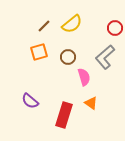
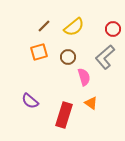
yellow semicircle: moved 2 px right, 3 px down
red circle: moved 2 px left, 1 px down
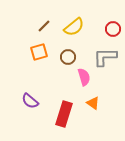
gray L-shape: rotated 40 degrees clockwise
orange triangle: moved 2 px right
red rectangle: moved 1 px up
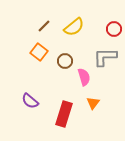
red circle: moved 1 px right
orange square: rotated 36 degrees counterclockwise
brown circle: moved 3 px left, 4 px down
orange triangle: rotated 32 degrees clockwise
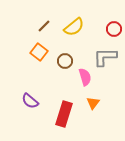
pink semicircle: moved 1 px right
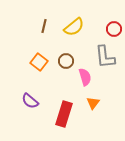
brown line: rotated 32 degrees counterclockwise
orange square: moved 10 px down
gray L-shape: rotated 95 degrees counterclockwise
brown circle: moved 1 px right
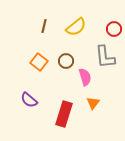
yellow semicircle: moved 2 px right
purple semicircle: moved 1 px left, 1 px up
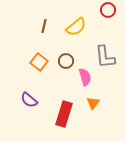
red circle: moved 6 px left, 19 px up
